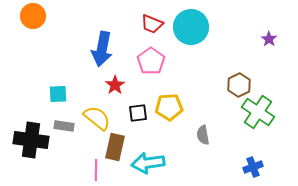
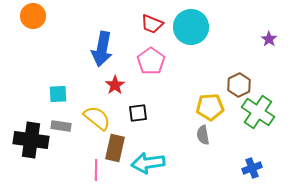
yellow pentagon: moved 41 px right
gray rectangle: moved 3 px left
brown rectangle: moved 1 px down
blue cross: moved 1 px left, 1 px down
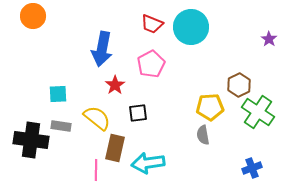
pink pentagon: moved 3 px down; rotated 8 degrees clockwise
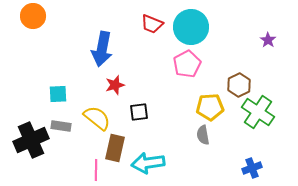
purple star: moved 1 px left, 1 px down
pink pentagon: moved 36 px right
red star: rotated 18 degrees clockwise
black square: moved 1 px right, 1 px up
black cross: rotated 32 degrees counterclockwise
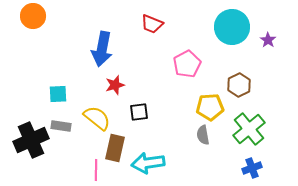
cyan circle: moved 41 px right
green cross: moved 9 px left, 17 px down; rotated 16 degrees clockwise
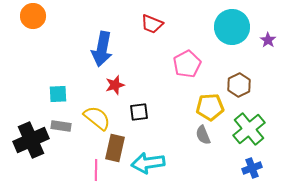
gray semicircle: rotated 12 degrees counterclockwise
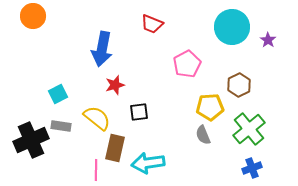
cyan square: rotated 24 degrees counterclockwise
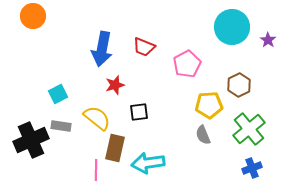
red trapezoid: moved 8 px left, 23 px down
yellow pentagon: moved 1 px left, 2 px up
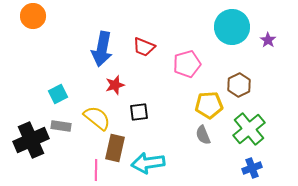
pink pentagon: rotated 12 degrees clockwise
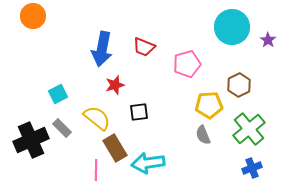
gray rectangle: moved 1 px right, 2 px down; rotated 36 degrees clockwise
brown rectangle: rotated 44 degrees counterclockwise
